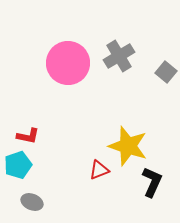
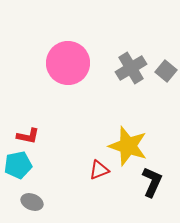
gray cross: moved 12 px right, 12 px down
gray square: moved 1 px up
cyan pentagon: rotated 8 degrees clockwise
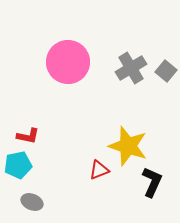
pink circle: moved 1 px up
